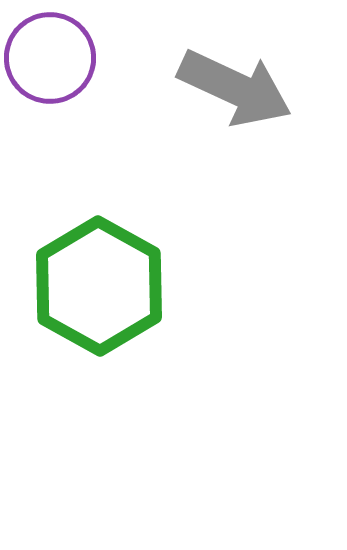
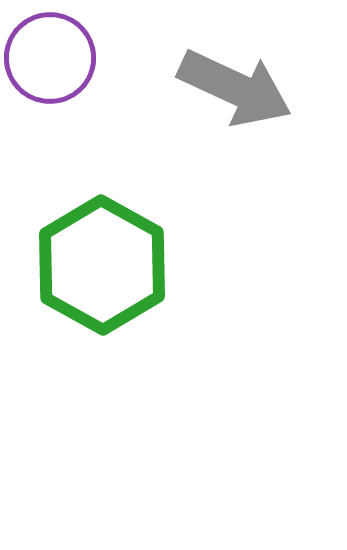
green hexagon: moved 3 px right, 21 px up
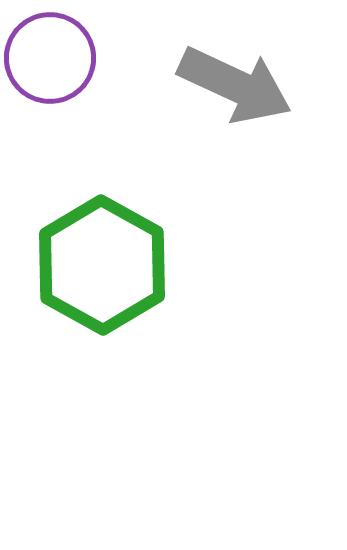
gray arrow: moved 3 px up
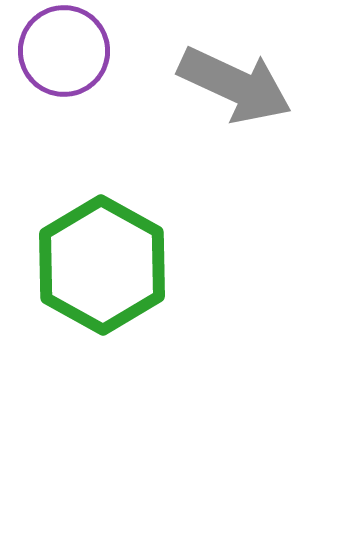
purple circle: moved 14 px right, 7 px up
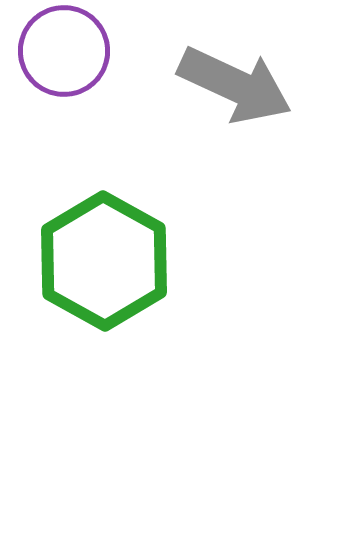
green hexagon: moved 2 px right, 4 px up
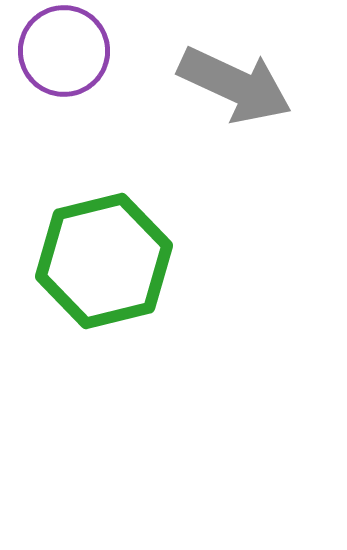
green hexagon: rotated 17 degrees clockwise
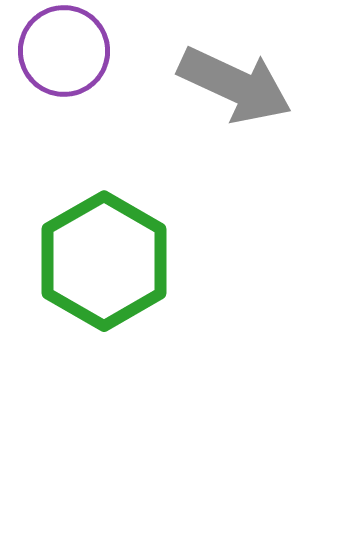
green hexagon: rotated 16 degrees counterclockwise
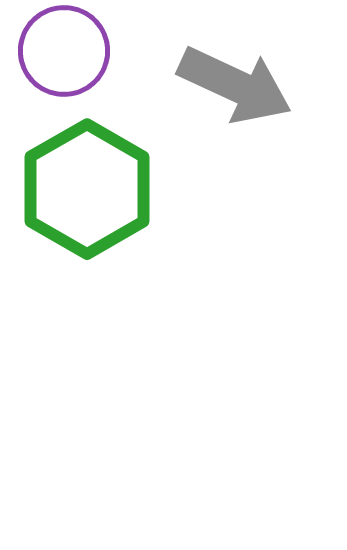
green hexagon: moved 17 px left, 72 px up
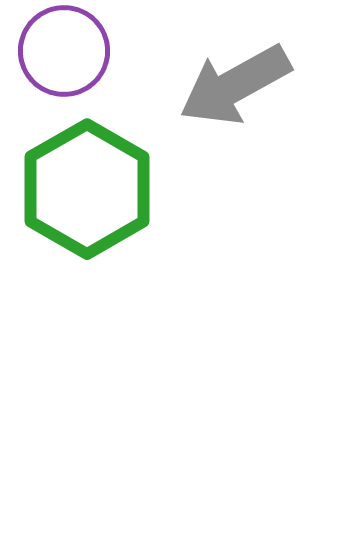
gray arrow: rotated 126 degrees clockwise
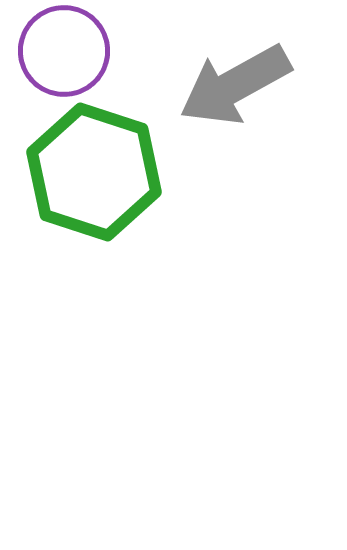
green hexagon: moved 7 px right, 17 px up; rotated 12 degrees counterclockwise
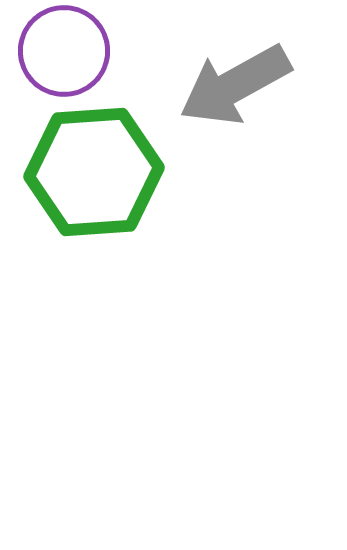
green hexagon: rotated 22 degrees counterclockwise
